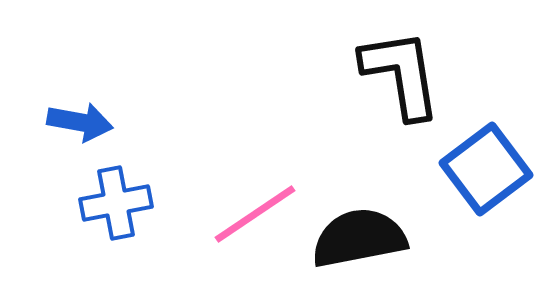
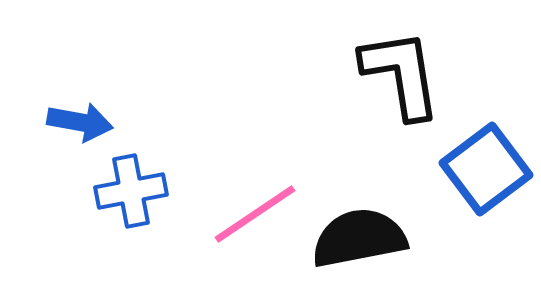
blue cross: moved 15 px right, 12 px up
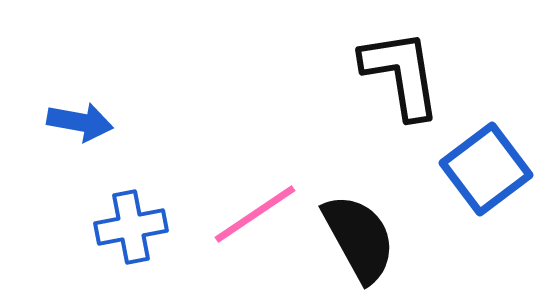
blue cross: moved 36 px down
black semicircle: rotated 72 degrees clockwise
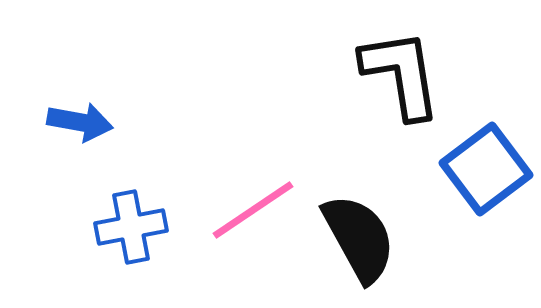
pink line: moved 2 px left, 4 px up
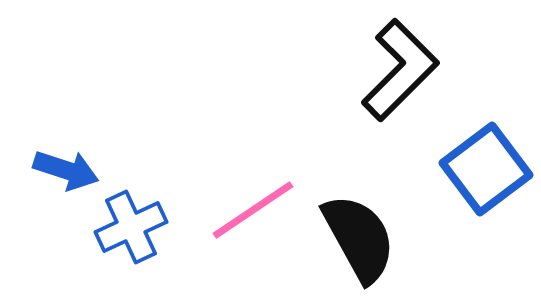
black L-shape: moved 1 px left, 4 px up; rotated 54 degrees clockwise
blue arrow: moved 14 px left, 48 px down; rotated 8 degrees clockwise
blue cross: rotated 14 degrees counterclockwise
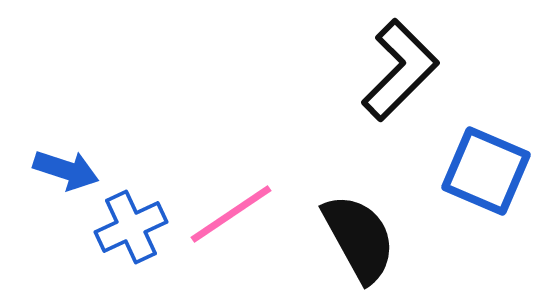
blue square: moved 2 px down; rotated 30 degrees counterclockwise
pink line: moved 22 px left, 4 px down
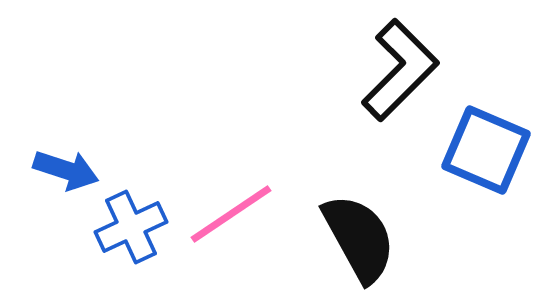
blue square: moved 21 px up
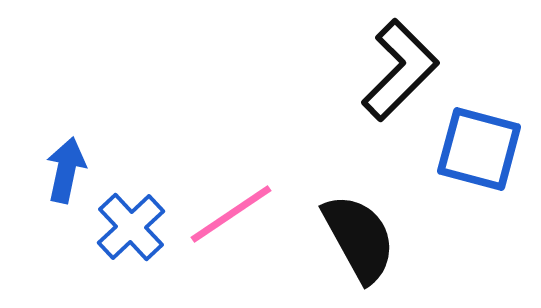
blue square: moved 7 px left, 1 px up; rotated 8 degrees counterclockwise
blue arrow: rotated 96 degrees counterclockwise
blue cross: rotated 18 degrees counterclockwise
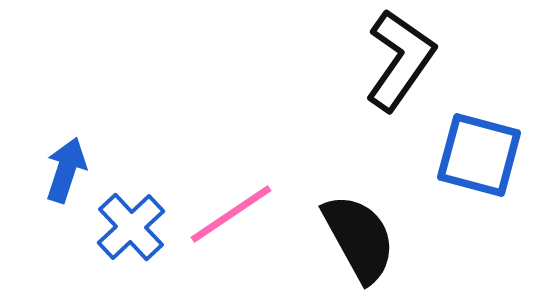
black L-shape: moved 10 px up; rotated 10 degrees counterclockwise
blue square: moved 6 px down
blue arrow: rotated 6 degrees clockwise
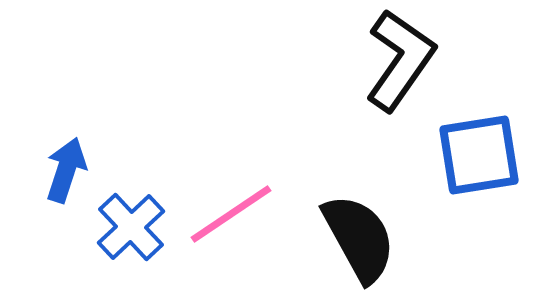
blue square: rotated 24 degrees counterclockwise
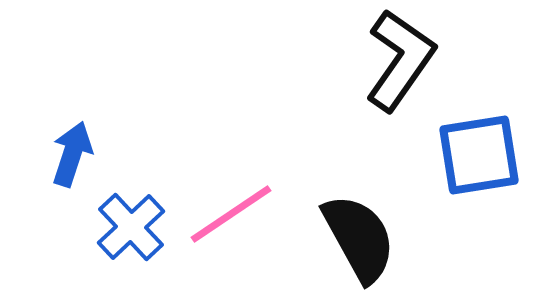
blue arrow: moved 6 px right, 16 px up
